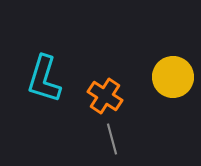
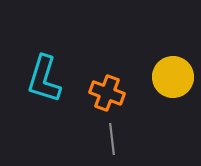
orange cross: moved 2 px right, 3 px up; rotated 12 degrees counterclockwise
gray line: rotated 8 degrees clockwise
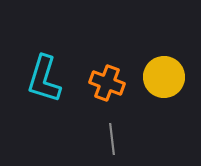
yellow circle: moved 9 px left
orange cross: moved 10 px up
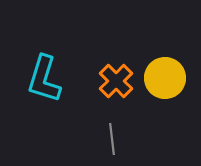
yellow circle: moved 1 px right, 1 px down
orange cross: moved 9 px right, 2 px up; rotated 24 degrees clockwise
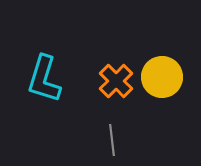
yellow circle: moved 3 px left, 1 px up
gray line: moved 1 px down
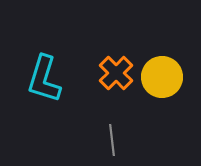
orange cross: moved 8 px up
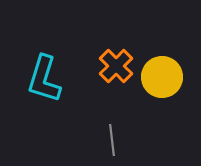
orange cross: moved 7 px up
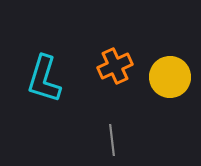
orange cross: moved 1 px left; rotated 20 degrees clockwise
yellow circle: moved 8 px right
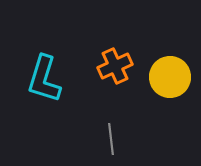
gray line: moved 1 px left, 1 px up
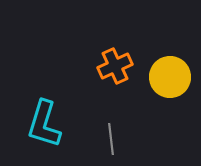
cyan L-shape: moved 45 px down
